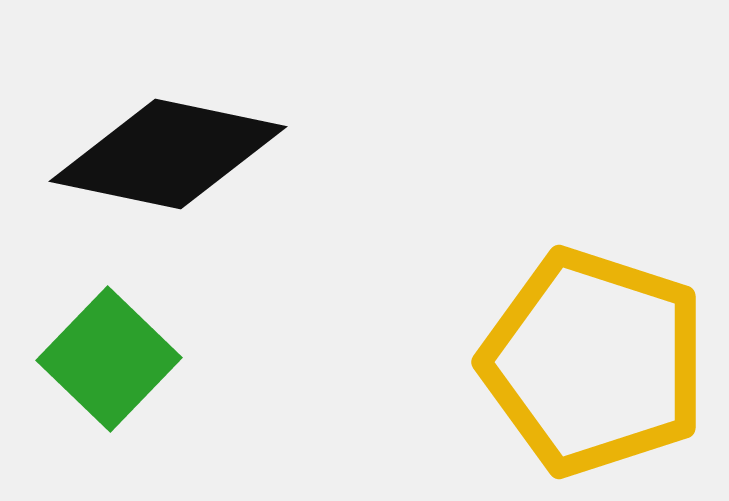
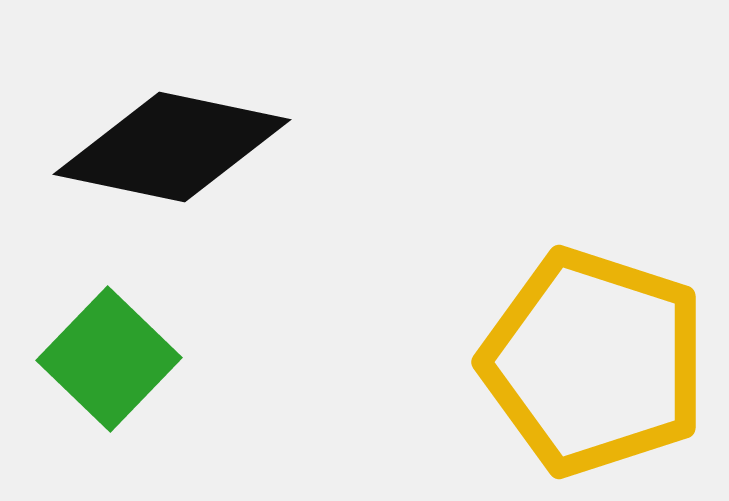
black diamond: moved 4 px right, 7 px up
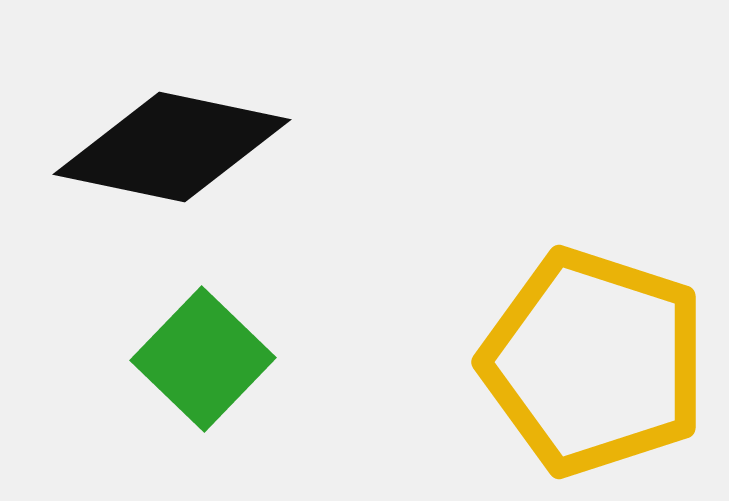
green square: moved 94 px right
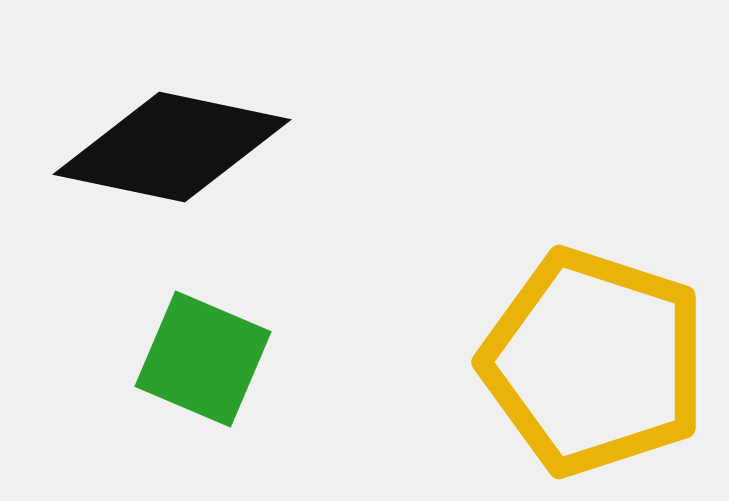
green square: rotated 21 degrees counterclockwise
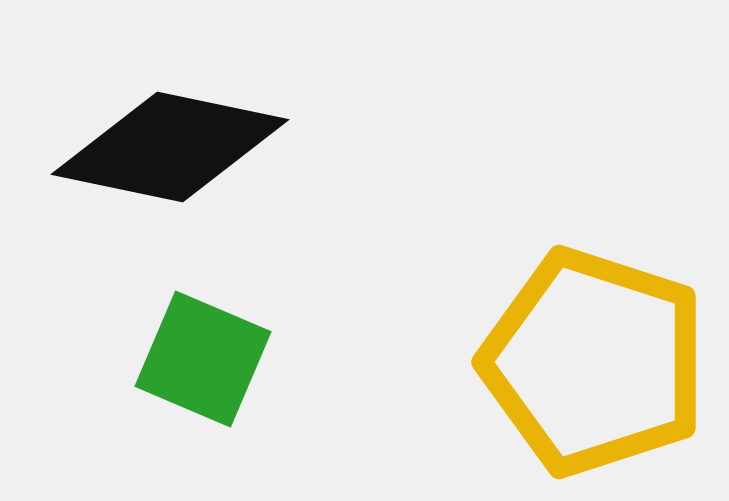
black diamond: moved 2 px left
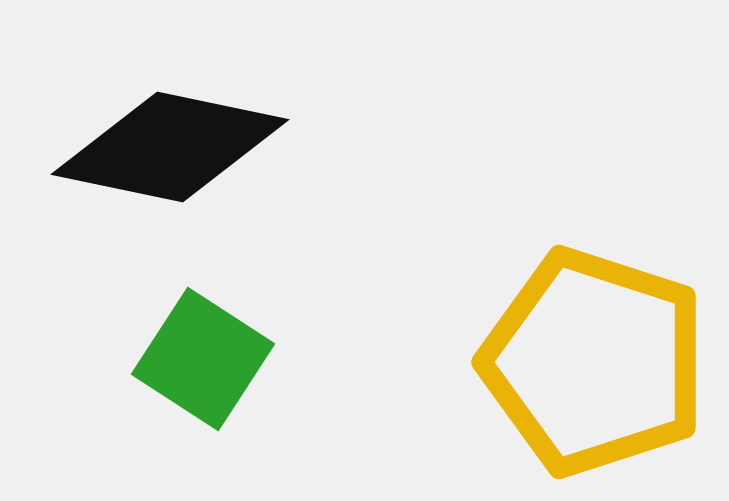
green square: rotated 10 degrees clockwise
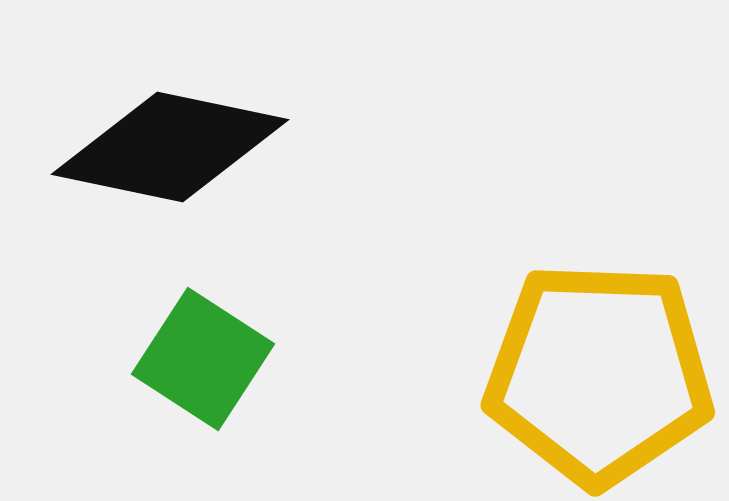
yellow pentagon: moved 5 px right, 12 px down; rotated 16 degrees counterclockwise
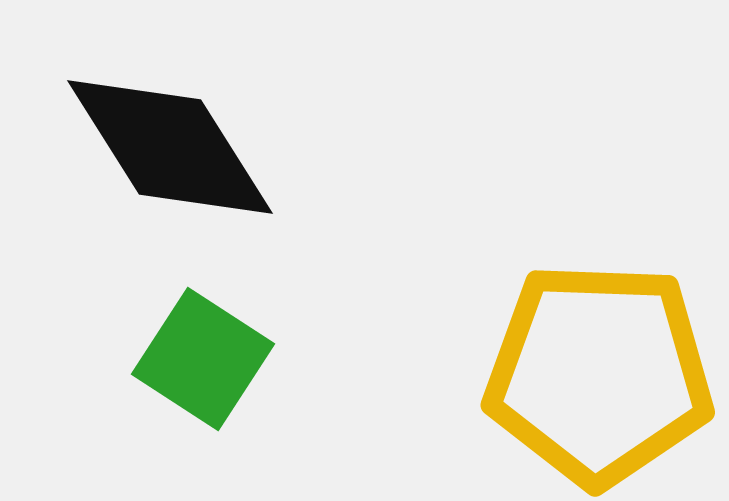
black diamond: rotated 46 degrees clockwise
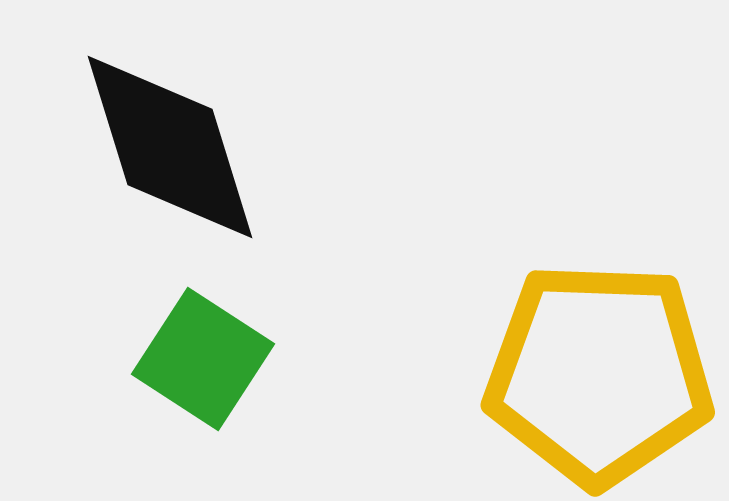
black diamond: rotated 15 degrees clockwise
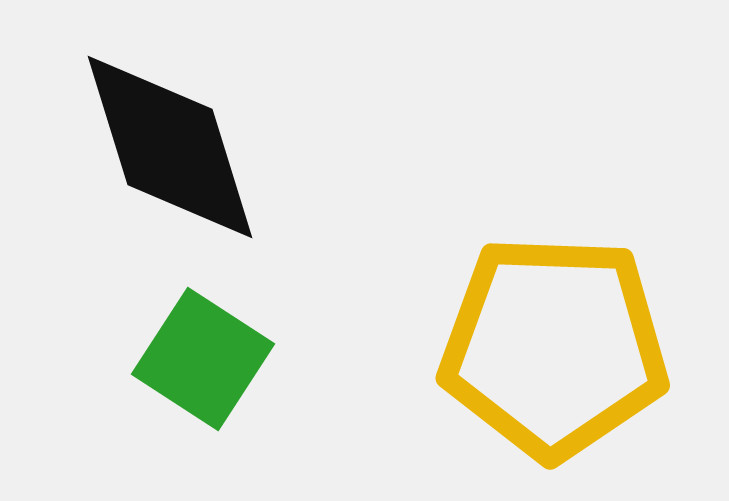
yellow pentagon: moved 45 px left, 27 px up
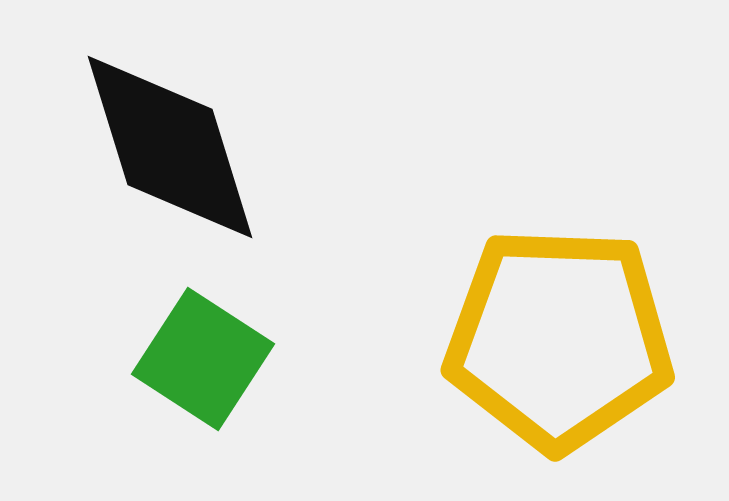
yellow pentagon: moved 5 px right, 8 px up
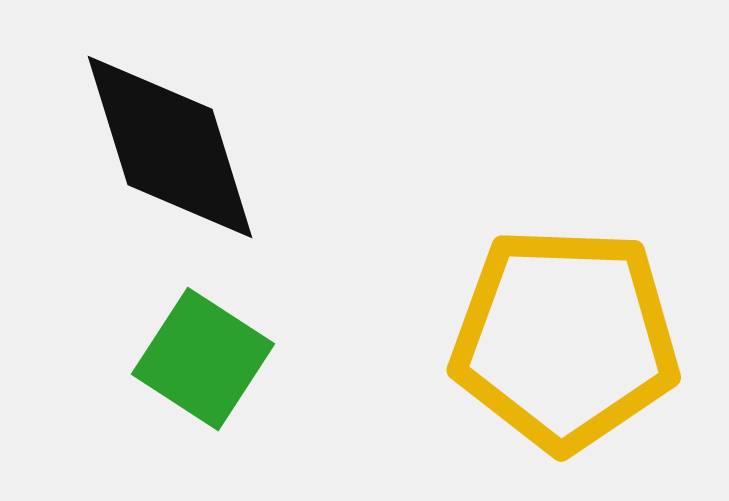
yellow pentagon: moved 6 px right
